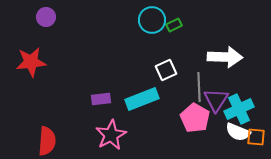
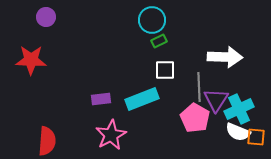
green rectangle: moved 15 px left, 16 px down
red star: moved 2 px up; rotated 8 degrees clockwise
white square: moved 1 px left; rotated 25 degrees clockwise
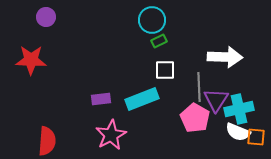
cyan cross: rotated 12 degrees clockwise
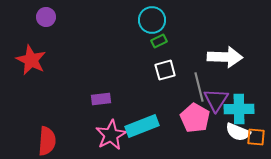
red star: rotated 24 degrees clockwise
white square: rotated 15 degrees counterclockwise
gray line: rotated 12 degrees counterclockwise
cyan rectangle: moved 27 px down
cyan cross: rotated 12 degrees clockwise
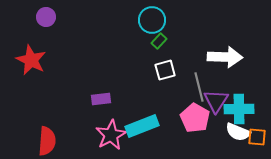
green rectangle: rotated 21 degrees counterclockwise
purple triangle: moved 1 px down
orange square: moved 1 px right
